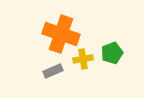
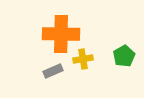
orange cross: rotated 18 degrees counterclockwise
green pentagon: moved 12 px right, 3 px down; rotated 10 degrees counterclockwise
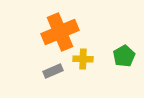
orange cross: moved 1 px left, 2 px up; rotated 24 degrees counterclockwise
yellow cross: rotated 12 degrees clockwise
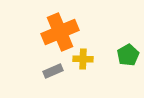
green pentagon: moved 4 px right, 1 px up
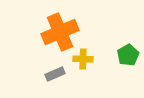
gray rectangle: moved 2 px right, 3 px down
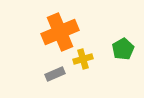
green pentagon: moved 5 px left, 6 px up
yellow cross: rotated 18 degrees counterclockwise
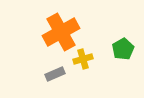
orange cross: moved 1 px right; rotated 6 degrees counterclockwise
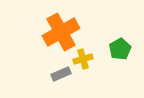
green pentagon: moved 3 px left
gray rectangle: moved 6 px right
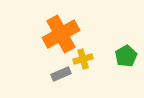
orange cross: moved 2 px down
green pentagon: moved 6 px right, 7 px down
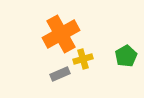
gray rectangle: moved 1 px left
